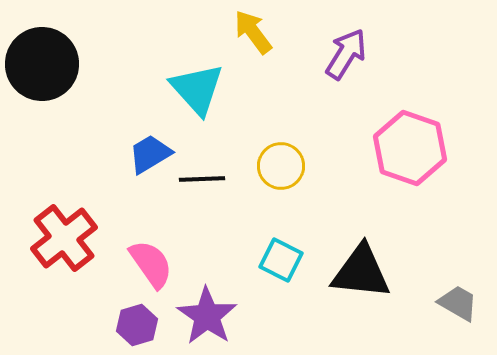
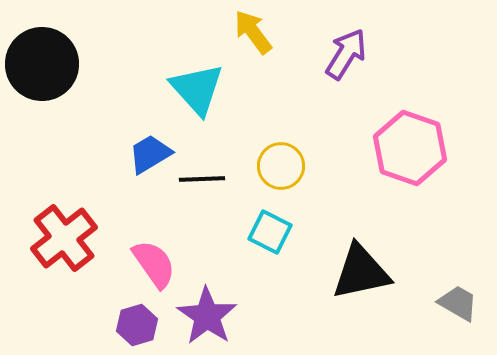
cyan square: moved 11 px left, 28 px up
pink semicircle: moved 3 px right
black triangle: rotated 18 degrees counterclockwise
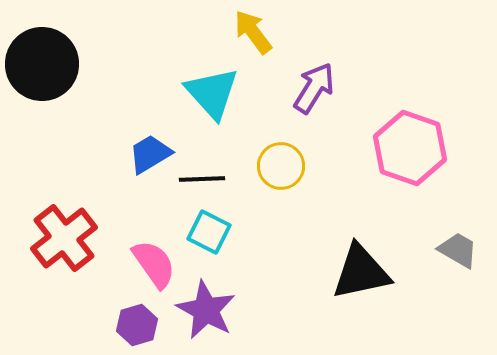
purple arrow: moved 32 px left, 34 px down
cyan triangle: moved 15 px right, 4 px down
cyan square: moved 61 px left
gray trapezoid: moved 53 px up
purple star: moved 1 px left, 6 px up; rotated 6 degrees counterclockwise
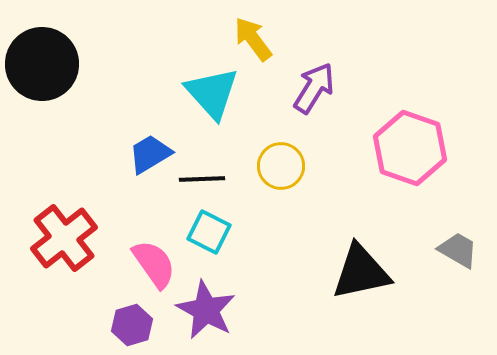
yellow arrow: moved 7 px down
purple hexagon: moved 5 px left
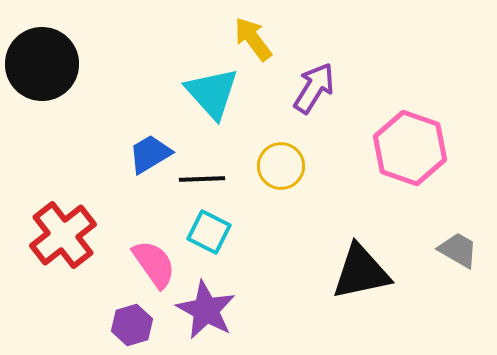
red cross: moved 1 px left, 3 px up
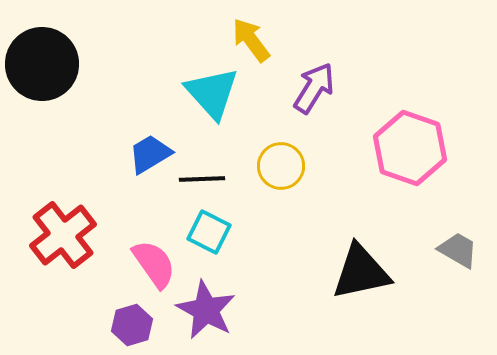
yellow arrow: moved 2 px left, 1 px down
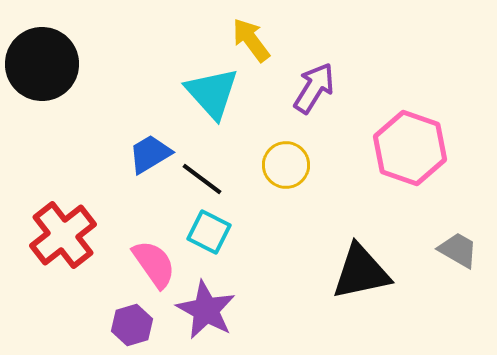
yellow circle: moved 5 px right, 1 px up
black line: rotated 39 degrees clockwise
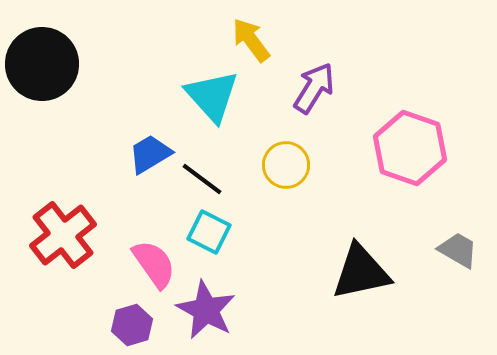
cyan triangle: moved 3 px down
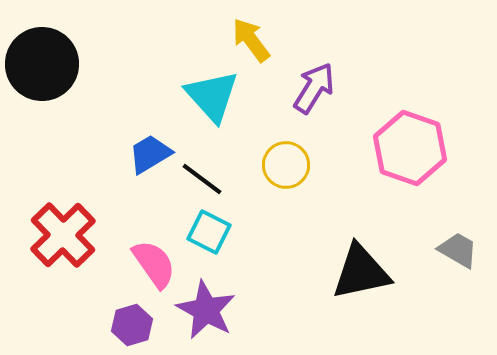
red cross: rotated 6 degrees counterclockwise
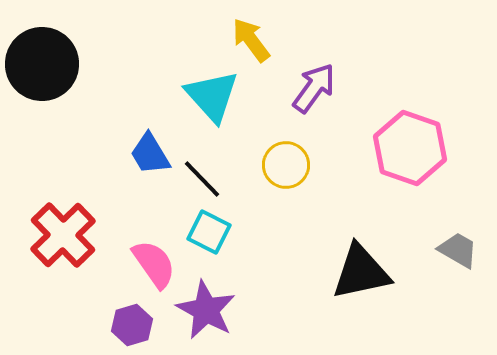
purple arrow: rotated 4 degrees clockwise
blue trapezoid: rotated 90 degrees counterclockwise
black line: rotated 9 degrees clockwise
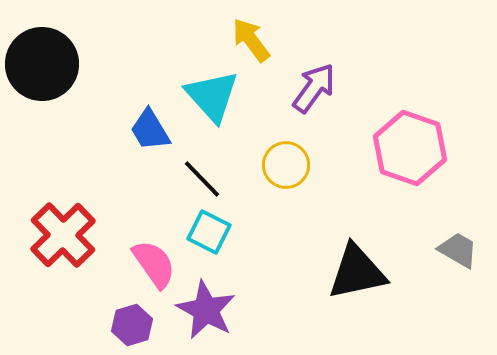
blue trapezoid: moved 24 px up
black triangle: moved 4 px left
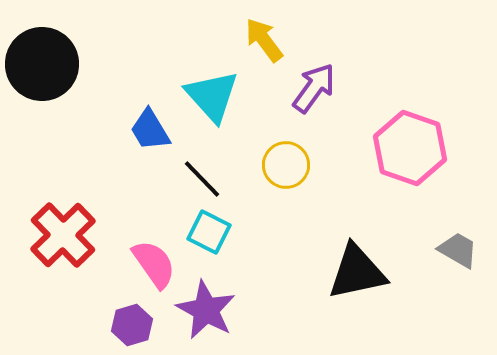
yellow arrow: moved 13 px right
